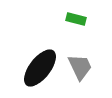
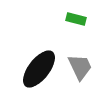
black ellipse: moved 1 px left, 1 px down
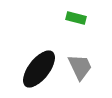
green rectangle: moved 1 px up
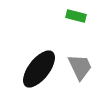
green rectangle: moved 2 px up
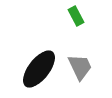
green rectangle: rotated 48 degrees clockwise
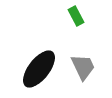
gray trapezoid: moved 3 px right
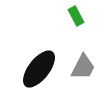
gray trapezoid: rotated 52 degrees clockwise
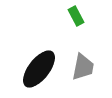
gray trapezoid: rotated 16 degrees counterclockwise
